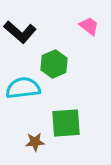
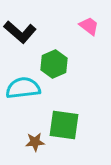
green square: moved 2 px left, 2 px down; rotated 12 degrees clockwise
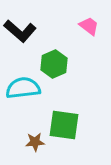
black L-shape: moved 1 px up
